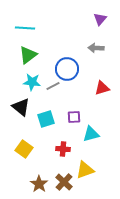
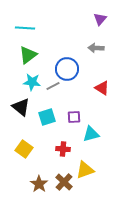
red triangle: rotated 49 degrees clockwise
cyan square: moved 1 px right, 2 px up
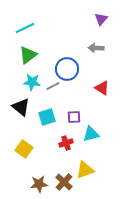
purple triangle: moved 1 px right
cyan line: rotated 30 degrees counterclockwise
red cross: moved 3 px right, 6 px up; rotated 24 degrees counterclockwise
brown star: rotated 30 degrees clockwise
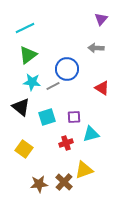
yellow triangle: moved 1 px left
